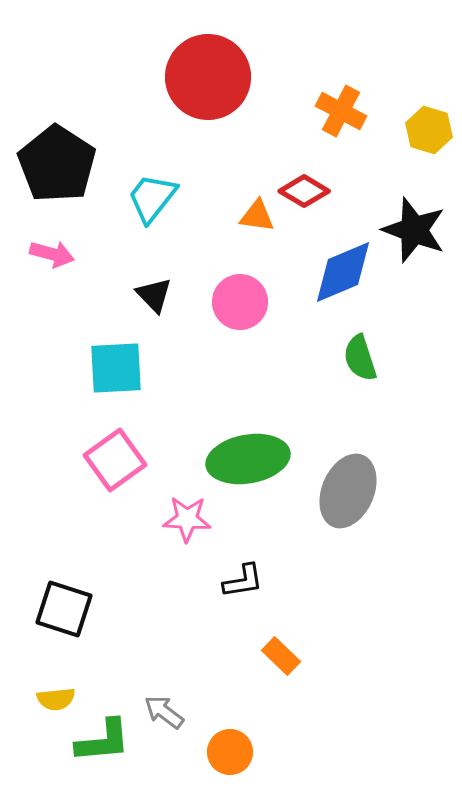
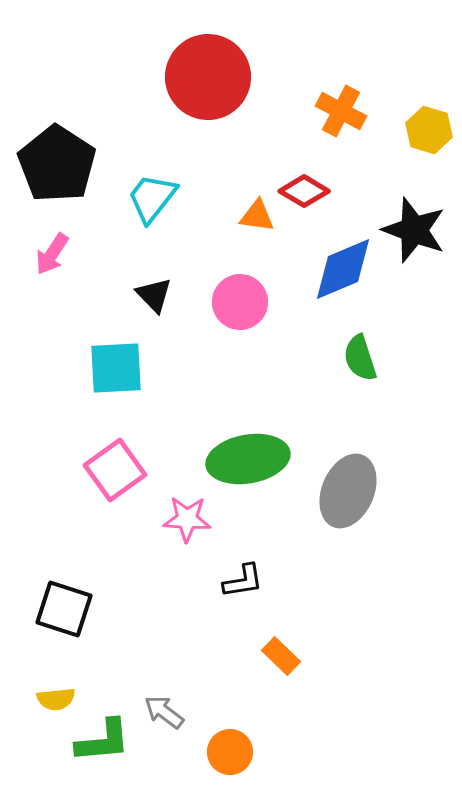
pink arrow: rotated 108 degrees clockwise
blue diamond: moved 3 px up
pink square: moved 10 px down
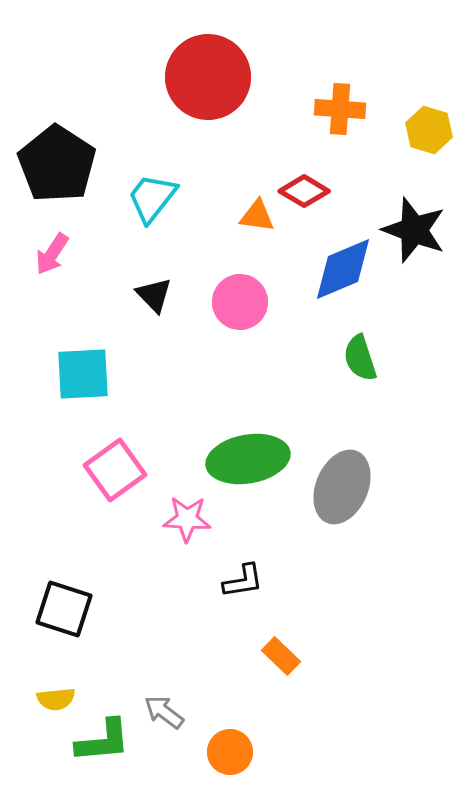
orange cross: moved 1 px left, 2 px up; rotated 24 degrees counterclockwise
cyan square: moved 33 px left, 6 px down
gray ellipse: moved 6 px left, 4 px up
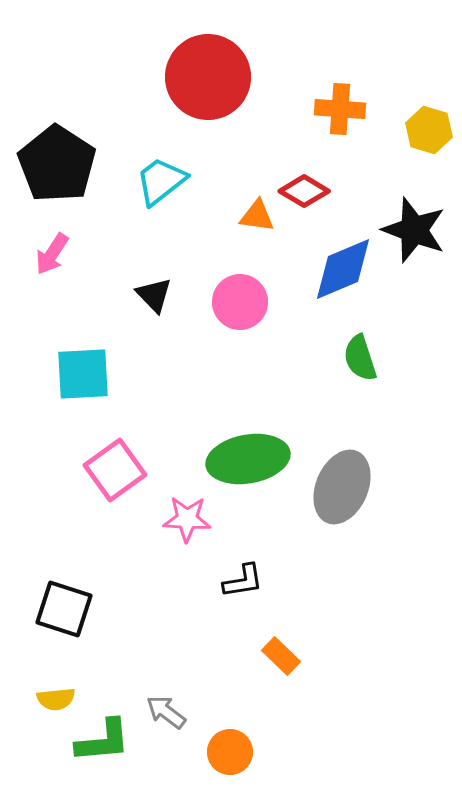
cyan trapezoid: moved 9 px right, 17 px up; rotated 14 degrees clockwise
gray arrow: moved 2 px right
